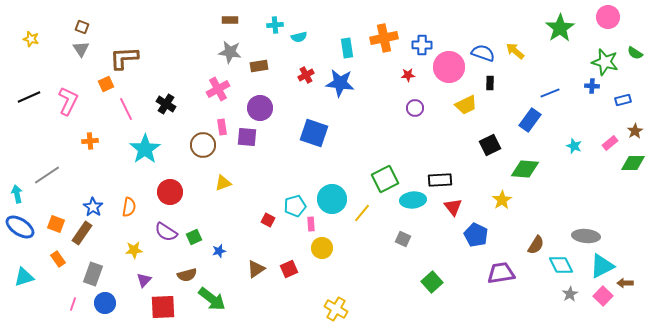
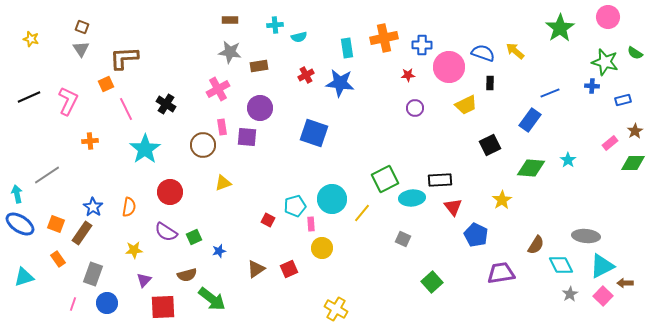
cyan star at (574, 146): moved 6 px left, 14 px down; rotated 14 degrees clockwise
green diamond at (525, 169): moved 6 px right, 1 px up
cyan ellipse at (413, 200): moved 1 px left, 2 px up
blue ellipse at (20, 227): moved 3 px up
blue circle at (105, 303): moved 2 px right
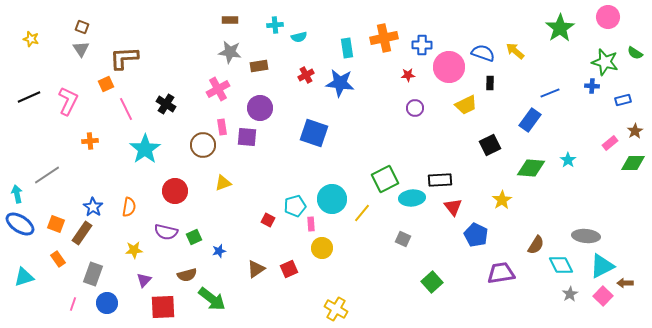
red circle at (170, 192): moved 5 px right, 1 px up
purple semicircle at (166, 232): rotated 20 degrees counterclockwise
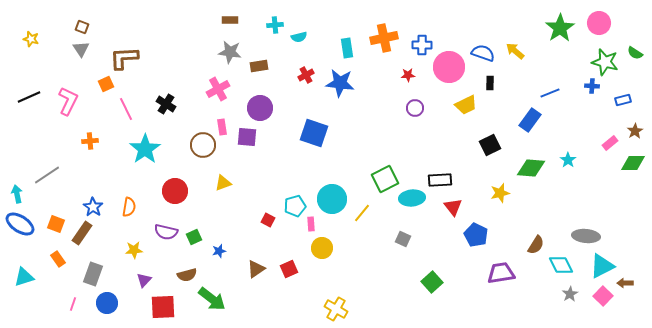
pink circle at (608, 17): moved 9 px left, 6 px down
yellow star at (502, 200): moved 2 px left, 7 px up; rotated 18 degrees clockwise
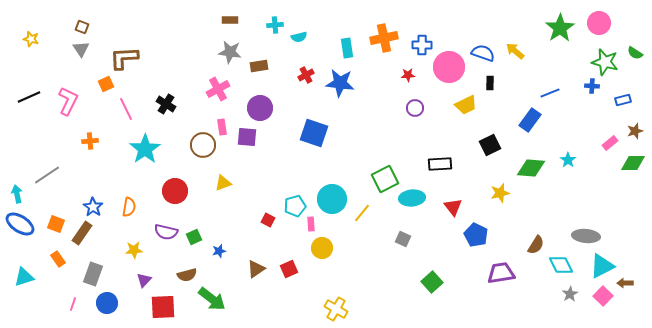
brown star at (635, 131): rotated 14 degrees clockwise
black rectangle at (440, 180): moved 16 px up
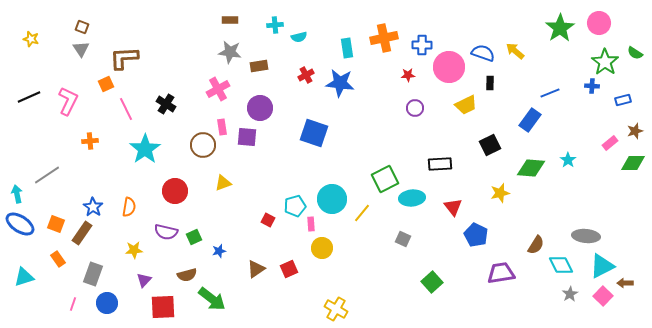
green star at (605, 62): rotated 20 degrees clockwise
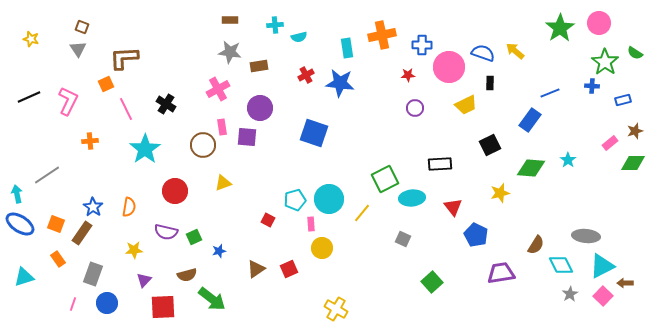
orange cross at (384, 38): moved 2 px left, 3 px up
gray triangle at (81, 49): moved 3 px left
cyan circle at (332, 199): moved 3 px left
cyan pentagon at (295, 206): moved 6 px up
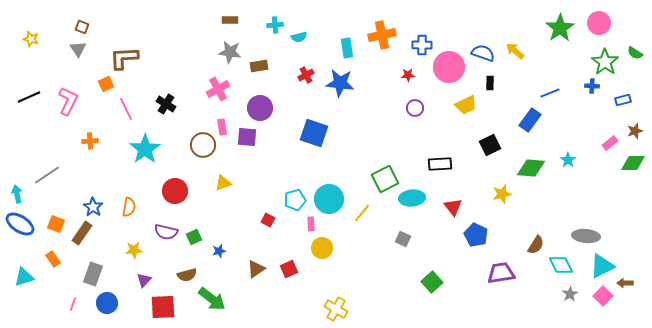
yellow star at (500, 193): moved 2 px right, 1 px down
orange rectangle at (58, 259): moved 5 px left
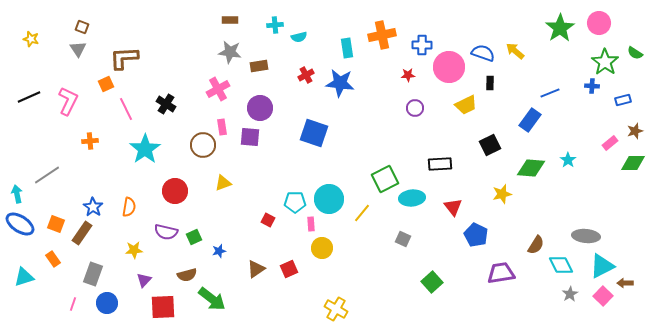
purple square at (247, 137): moved 3 px right
cyan pentagon at (295, 200): moved 2 px down; rotated 15 degrees clockwise
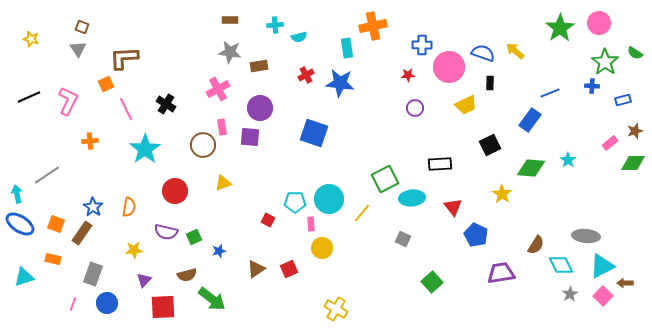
orange cross at (382, 35): moved 9 px left, 9 px up
yellow star at (502, 194): rotated 24 degrees counterclockwise
orange rectangle at (53, 259): rotated 42 degrees counterclockwise
